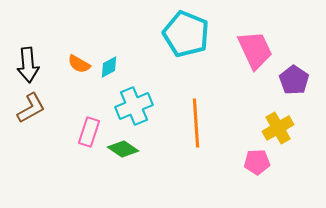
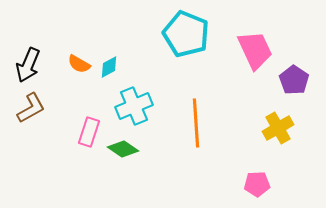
black arrow: rotated 28 degrees clockwise
pink pentagon: moved 22 px down
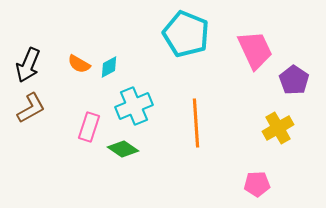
pink rectangle: moved 5 px up
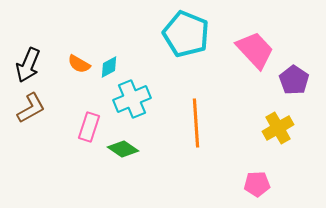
pink trapezoid: rotated 18 degrees counterclockwise
cyan cross: moved 2 px left, 7 px up
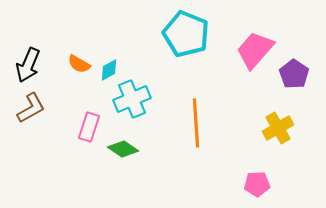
pink trapezoid: rotated 96 degrees counterclockwise
cyan diamond: moved 3 px down
purple pentagon: moved 6 px up
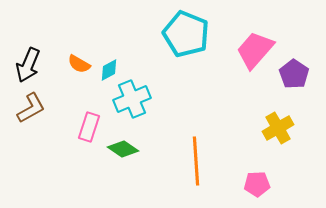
orange line: moved 38 px down
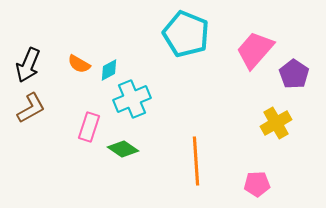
yellow cross: moved 2 px left, 5 px up
